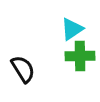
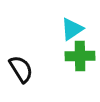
black semicircle: moved 2 px left
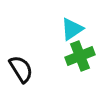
green cross: rotated 20 degrees counterclockwise
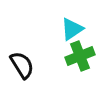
black semicircle: moved 1 px right, 4 px up
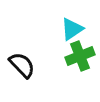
black semicircle: rotated 12 degrees counterclockwise
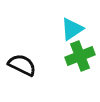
black semicircle: rotated 20 degrees counterclockwise
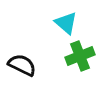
cyan triangle: moved 6 px left, 6 px up; rotated 45 degrees counterclockwise
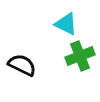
cyan triangle: moved 1 px down; rotated 15 degrees counterclockwise
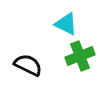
black semicircle: moved 6 px right
